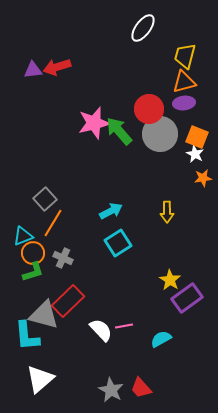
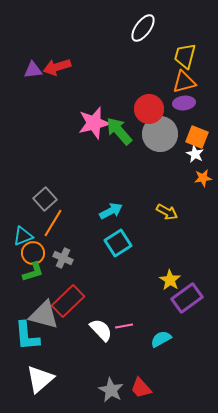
yellow arrow: rotated 60 degrees counterclockwise
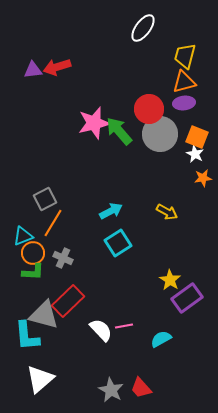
gray square: rotated 15 degrees clockwise
green L-shape: rotated 20 degrees clockwise
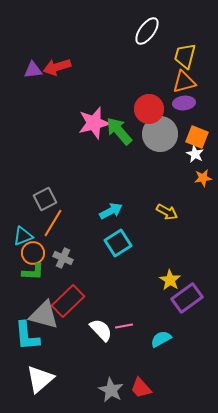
white ellipse: moved 4 px right, 3 px down
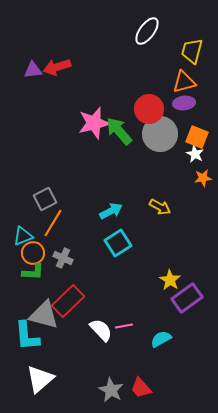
yellow trapezoid: moved 7 px right, 5 px up
yellow arrow: moved 7 px left, 5 px up
